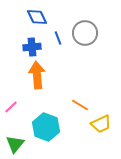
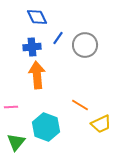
gray circle: moved 12 px down
blue line: rotated 56 degrees clockwise
pink line: rotated 40 degrees clockwise
green triangle: moved 1 px right, 2 px up
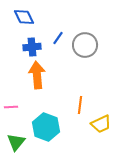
blue diamond: moved 13 px left
orange line: rotated 66 degrees clockwise
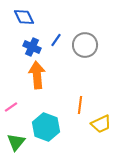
blue line: moved 2 px left, 2 px down
blue cross: rotated 30 degrees clockwise
pink line: rotated 32 degrees counterclockwise
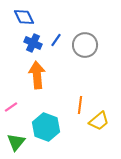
blue cross: moved 1 px right, 4 px up
yellow trapezoid: moved 2 px left, 3 px up; rotated 15 degrees counterclockwise
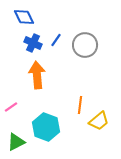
green triangle: rotated 24 degrees clockwise
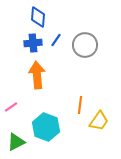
blue diamond: moved 14 px right; rotated 30 degrees clockwise
blue cross: rotated 30 degrees counterclockwise
yellow trapezoid: rotated 15 degrees counterclockwise
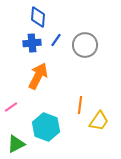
blue cross: moved 1 px left
orange arrow: moved 1 px right, 1 px down; rotated 32 degrees clockwise
green triangle: moved 2 px down
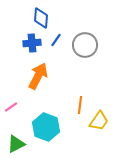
blue diamond: moved 3 px right, 1 px down
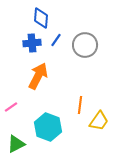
cyan hexagon: moved 2 px right
